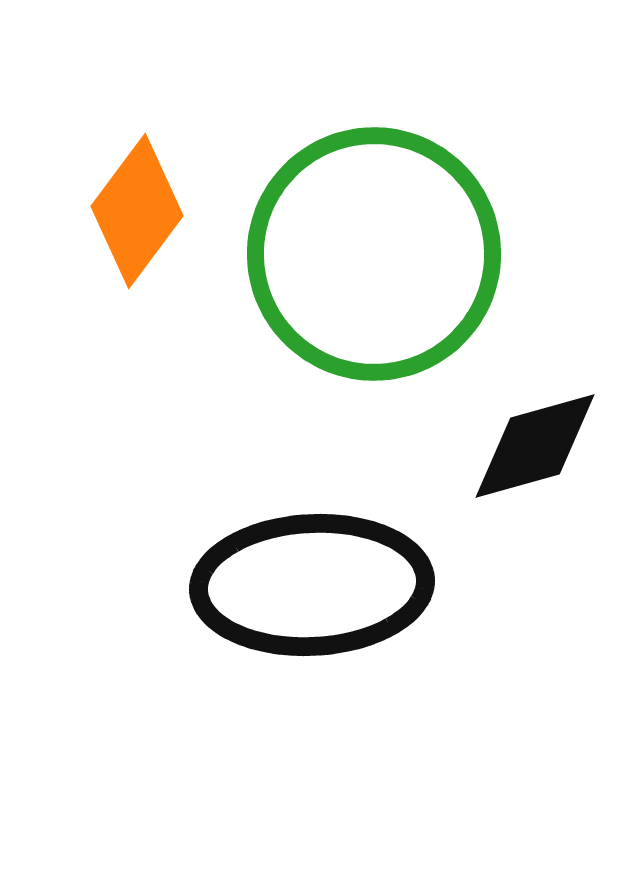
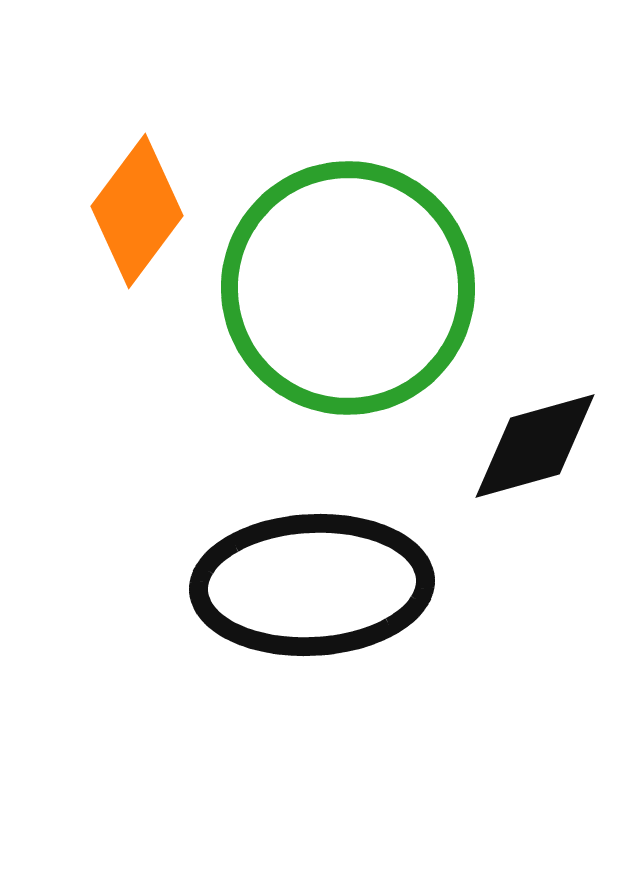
green circle: moved 26 px left, 34 px down
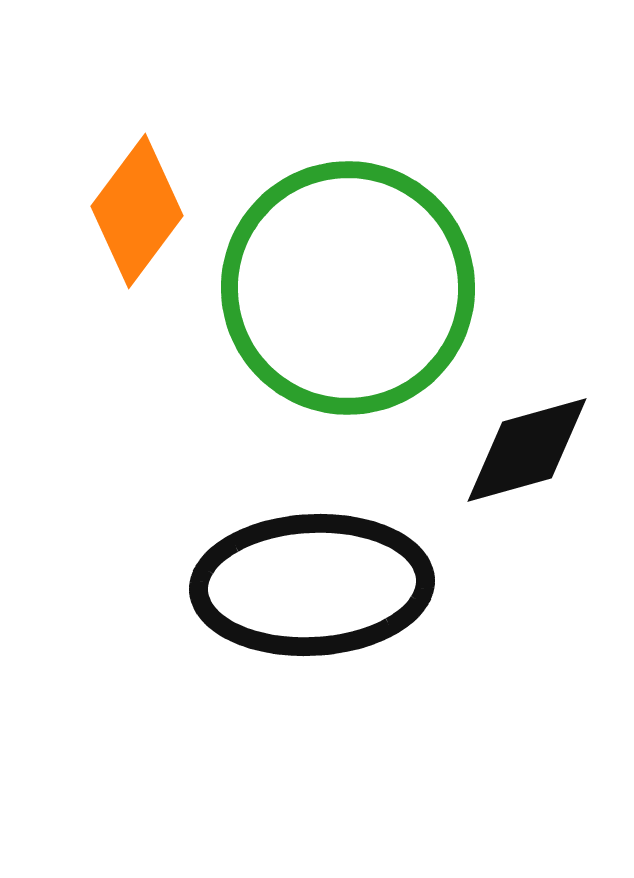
black diamond: moved 8 px left, 4 px down
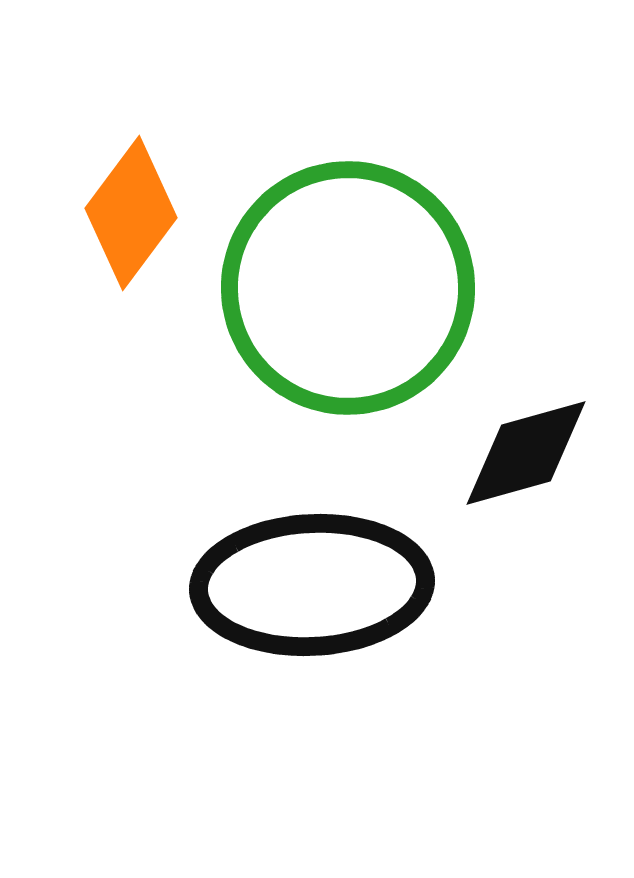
orange diamond: moved 6 px left, 2 px down
black diamond: moved 1 px left, 3 px down
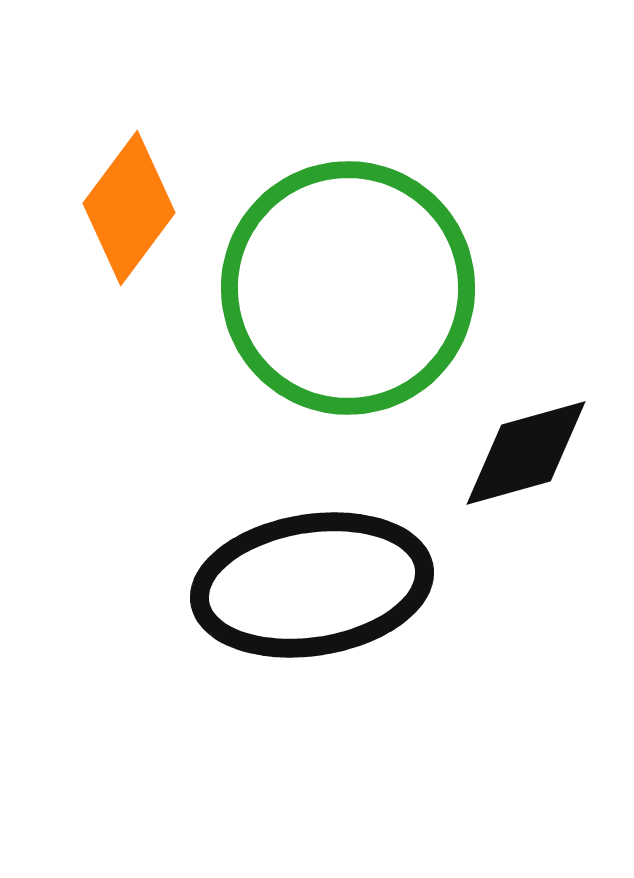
orange diamond: moved 2 px left, 5 px up
black ellipse: rotated 6 degrees counterclockwise
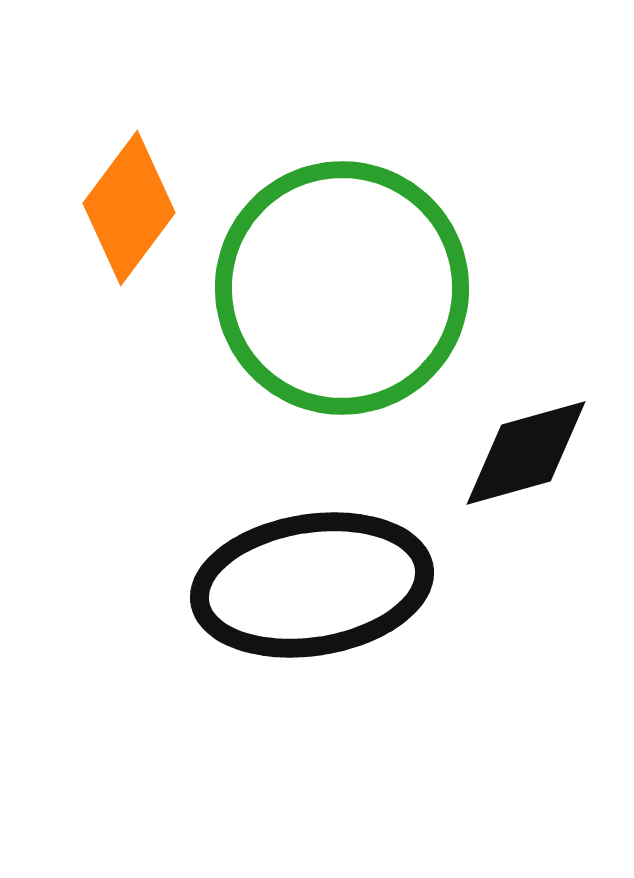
green circle: moved 6 px left
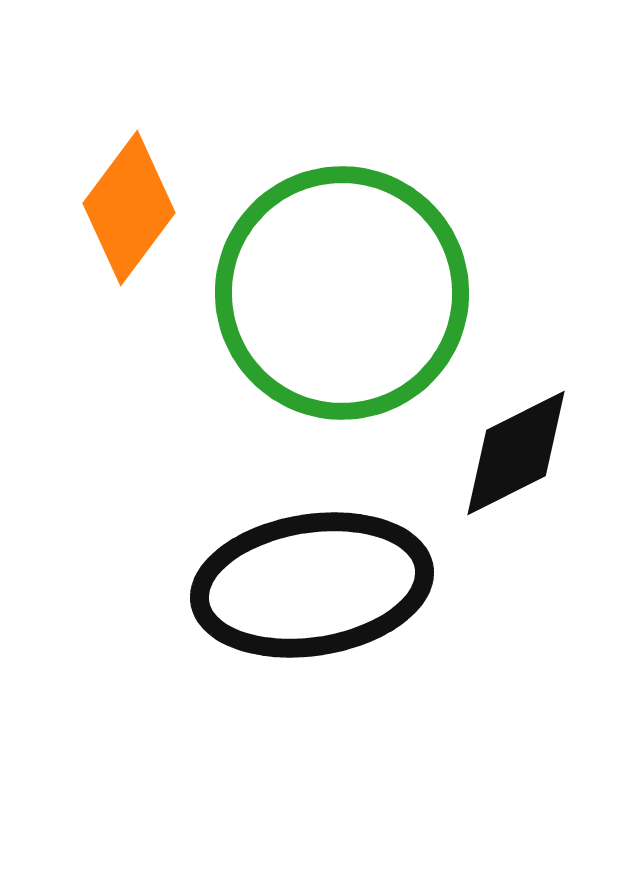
green circle: moved 5 px down
black diamond: moved 10 px left; rotated 11 degrees counterclockwise
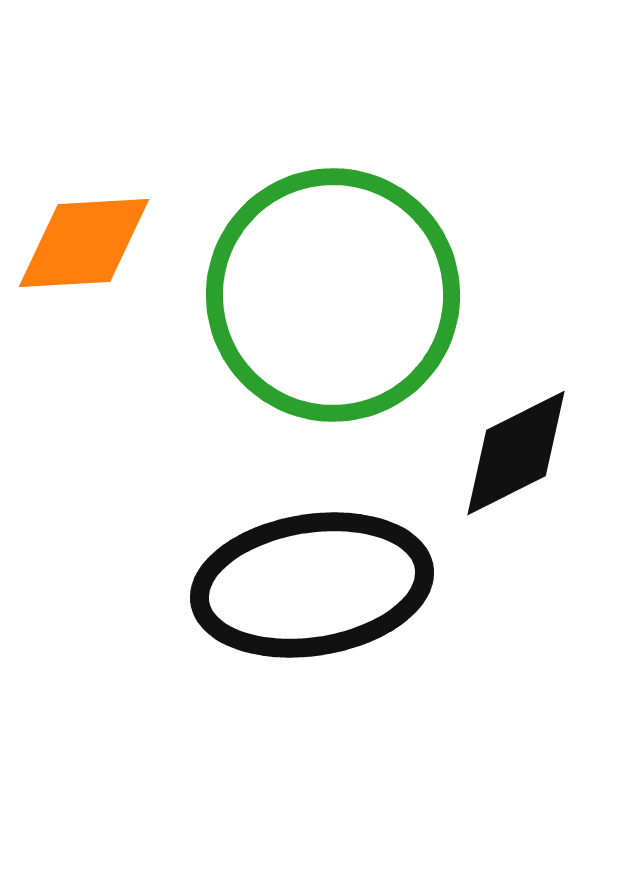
orange diamond: moved 45 px left, 35 px down; rotated 50 degrees clockwise
green circle: moved 9 px left, 2 px down
